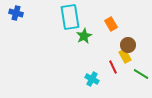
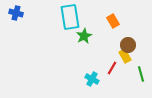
orange rectangle: moved 2 px right, 3 px up
red line: moved 1 px left, 1 px down; rotated 56 degrees clockwise
green line: rotated 42 degrees clockwise
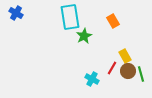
blue cross: rotated 16 degrees clockwise
brown circle: moved 26 px down
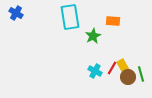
orange rectangle: rotated 56 degrees counterclockwise
green star: moved 9 px right
yellow rectangle: moved 2 px left, 10 px down
brown circle: moved 6 px down
cyan cross: moved 3 px right, 8 px up
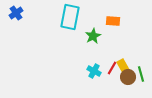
blue cross: rotated 24 degrees clockwise
cyan rectangle: rotated 20 degrees clockwise
cyan cross: moved 1 px left
